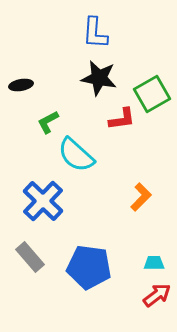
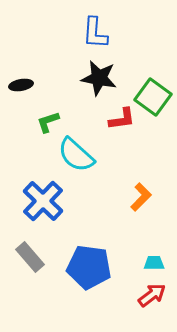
green square: moved 1 px right, 3 px down; rotated 24 degrees counterclockwise
green L-shape: rotated 10 degrees clockwise
red arrow: moved 5 px left
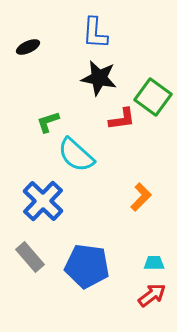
black ellipse: moved 7 px right, 38 px up; rotated 15 degrees counterclockwise
blue pentagon: moved 2 px left, 1 px up
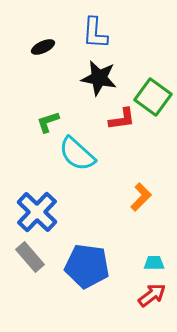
black ellipse: moved 15 px right
cyan semicircle: moved 1 px right, 1 px up
blue cross: moved 6 px left, 11 px down
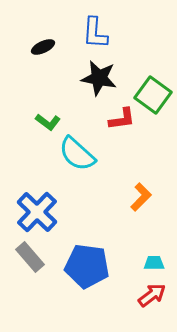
green square: moved 2 px up
green L-shape: rotated 125 degrees counterclockwise
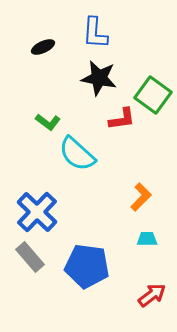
cyan trapezoid: moved 7 px left, 24 px up
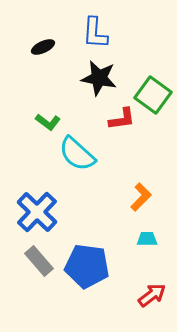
gray rectangle: moved 9 px right, 4 px down
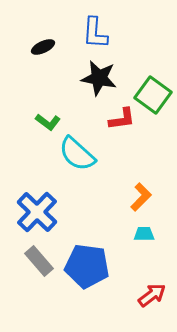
cyan trapezoid: moved 3 px left, 5 px up
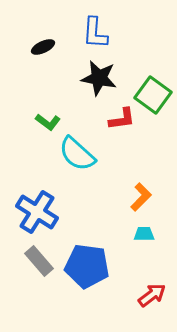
blue cross: rotated 12 degrees counterclockwise
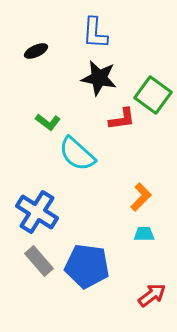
black ellipse: moved 7 px left, 4 px down
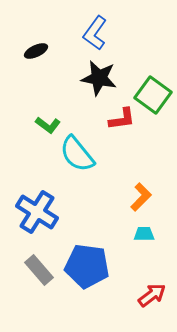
blue L-shape: rotated 32 degrees clockwise
green L-shape: moved 3 px down
cyan semicircle: rotated 9 degrees clockwise
gray rectangle: moved 9 px down
